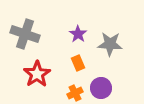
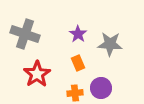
orange cross: rotated 21 degrees clockwise
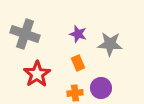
purple star: rotated 18 degrees counterclockwise
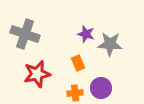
purple star: moved 8 px right
red star: rotated 20 degrees clockwise
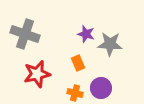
orange cross: rotated 21 degrees clockwise
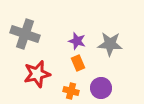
purple star: moved 9 px left, 7 px down
orange cross: moved 4 px left, 2 px up
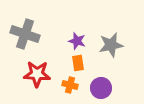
gray star: moved 1 px right, 1 px down; rotated 15 degrees counterclockwise
orange rectangle: rotated 14 degrees clockwise
red star: rotated 16 degrees clockwise
orange cross: moved 1 px left, 6 px up
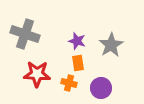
gray star: rotated 20 degrees counterclockwise
orange cross: moved 1 px left, 2 px up
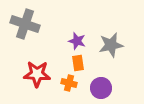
gray cross: moved 10 px up
gray star: rotated 20 degrees clockwise
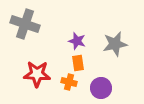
gray star: moved 4 px right, 1 px up
orange cross: moved 1 px up
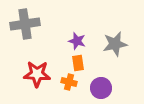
gray cross: rotated 28 degrees counterclockwise
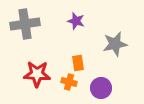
purple star: moved 1 px left, 20 px up
